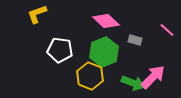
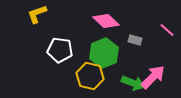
green hexagon: moved 1 px down
yellow hexagon: rotated 8 degrees counterclockwise
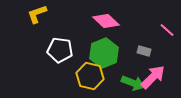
gray rectangle: moved 9 px right, 11 px down
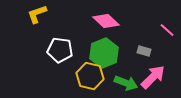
green arrow: moved 7 px left
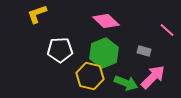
white pentagon: rotated 10 degrees counterclockwise
